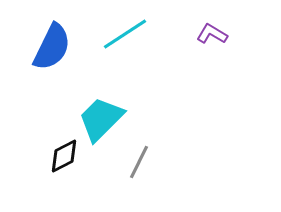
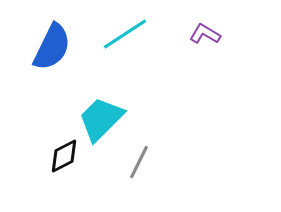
purple L-shape: moved 7 px left
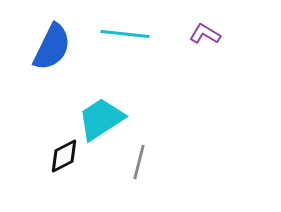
cyan line: rotated 39 degrees clockwise
cyan trapezoid: rotated 12 degrees clockwise
gray line: rotated 12 degrees counterclockwise
